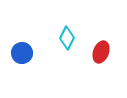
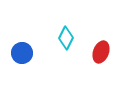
cyan diamond: moved 1 px left
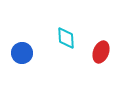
cyan diamond: rotated 30 degrees counterclockwise
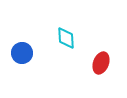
red ellipse: moved 11 px down
